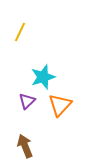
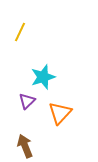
orange triangle: moved 8 px down
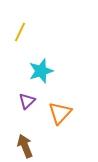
cyan star: moved 2 px left, 6 px up
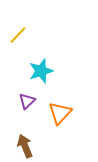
yellow line: moved 2 px left, 3 px down; rotated 18 degrees clockwise
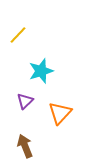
purple triangle: moved 2 px left
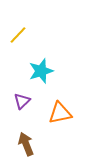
purple triangle: moved 3 px left
orange triangle: rotated 35 degrees clockwise
brown arrow: moved 1 px right, 2 px up
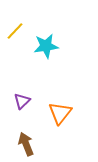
yellow line: moved 3 px left, 4 px up
cyan star: moved 5 px right, 25 px up; rotated 10 degrees clockwise
orange triangle: rotated 40 degrees counterclockwise
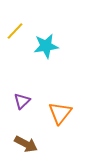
brown arrow: rotated 140 degrees clockwise
